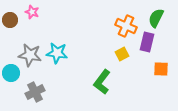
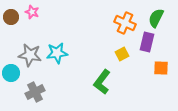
brown circle: moved 1 px right, 3 px up
orange cross: moved 1 px left, 3 px up
cyan star: rotated 15 degrees counterclockwise
orange square: moved 1 px up
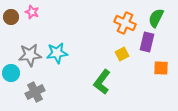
gray star: rotated 15 degrees counterclockwise
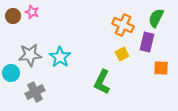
brown circle: moved 2 px right, 1 px up
orange cross: moved 2 px left, 2 px down
cyan star: moved 3 px right, 4 px down; rotated 30 degrees counterclockwise
green L-shape: rotated 10 degrees counterclockwise
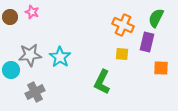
brown circle: moved 3 px left, 1 px down
yellow square: rotated 32 degrees clockwise
cyan circle: moved 3 px up
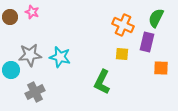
cyan star: rotated 20 degrees counterclockwise
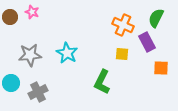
purple rectangle: rotated 42 degrees counterclockwise
cyan star: moved 7 px right, 4 px up; rotated 15 degrees clockwise
cyan circle: moved 13 px down
gray cross: moved 3 px right
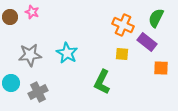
purple rectangle: rotated 24 degrees counterclockwise
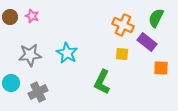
pink star: moved 4 px down
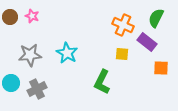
gray cross: moved 1 px left, 3 px up
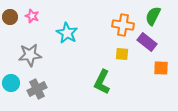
green semicircle: moved 3 px left, 2 px up
orange cross: rotated 15 degrees counterclockwise
cyan star: moved 20 px up
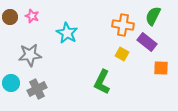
yellow square: rotated 24 degrees clockwise
